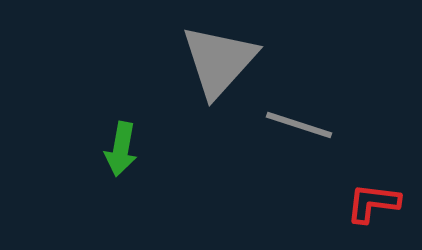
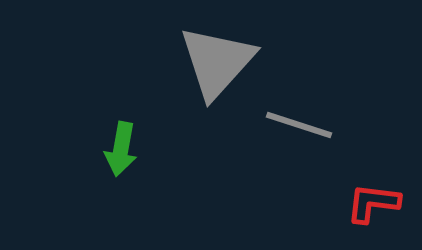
gray triangle: moved 2 px left, 1 px down
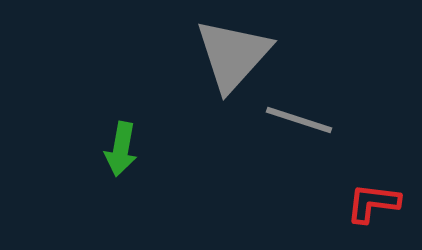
gray triangle: moved 16 px right, 7 px up
gray line: moved 5 px up
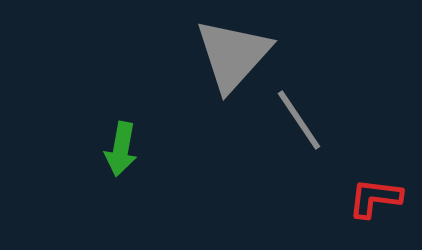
gray line: rotated 38 degrees clockwise
red L-shape: moved 2 px right, 5 px up
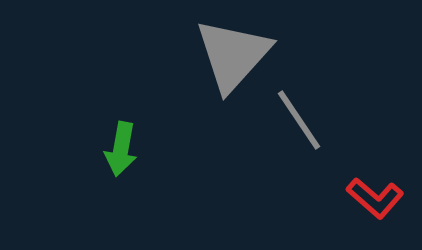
red L-shape: rotated 146 degrees counterclockwise
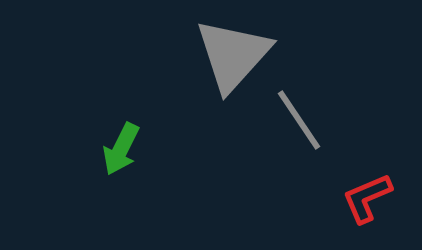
green arrow: rotated 16 degrees clockwise
red L-shape: moved 8 px left; rotated 116 degrees clockwise
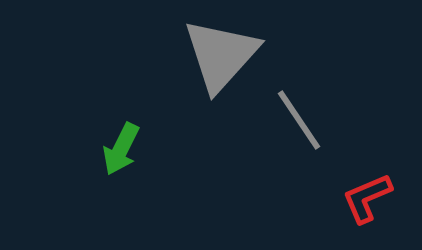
gray triangle: moved 12 px left
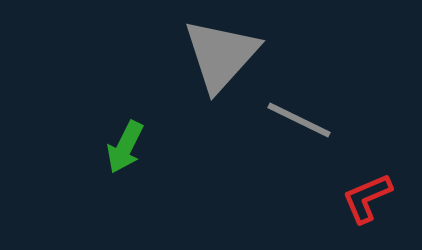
gray line: rotated 30 degrees counterclockwise
green arrow: moved 4 px right, 2 px up
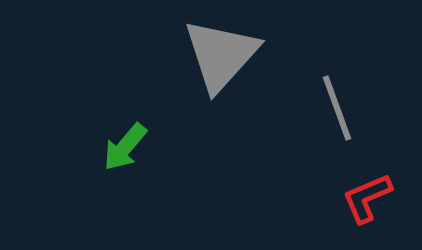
gray line: moved 38 px right, 12 px up; rotated 44 degrees clockwise
green arrow: rotated 14 degrees clockwise
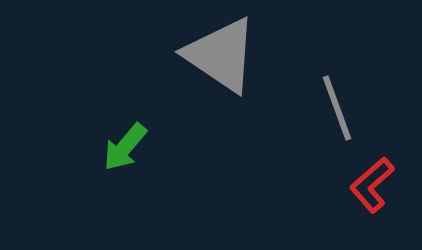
gray triangle: rotated 38 degrees counterclockwise
red L-shape: moved 5 px right, 13 px up; rotated 18 degrees counterclockwise
